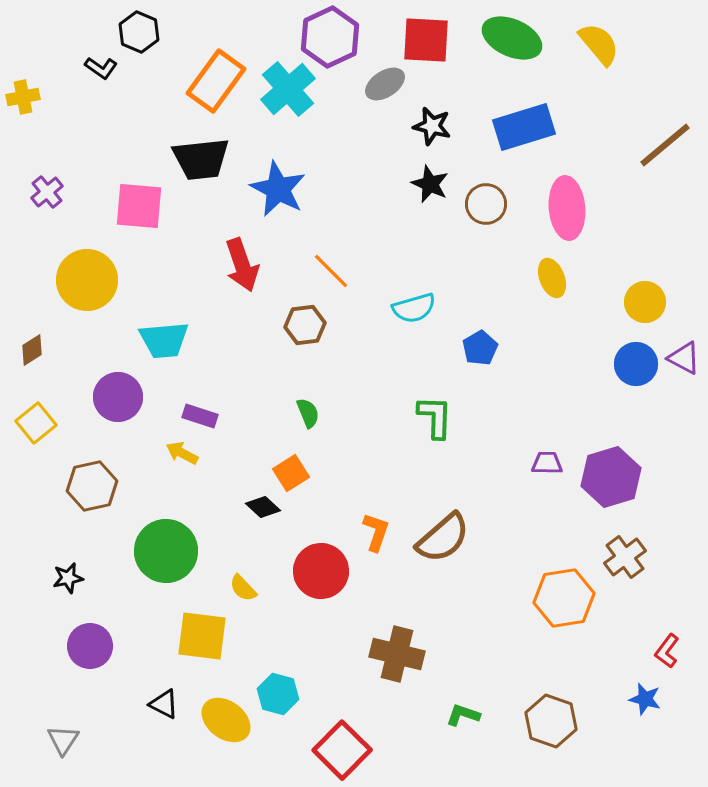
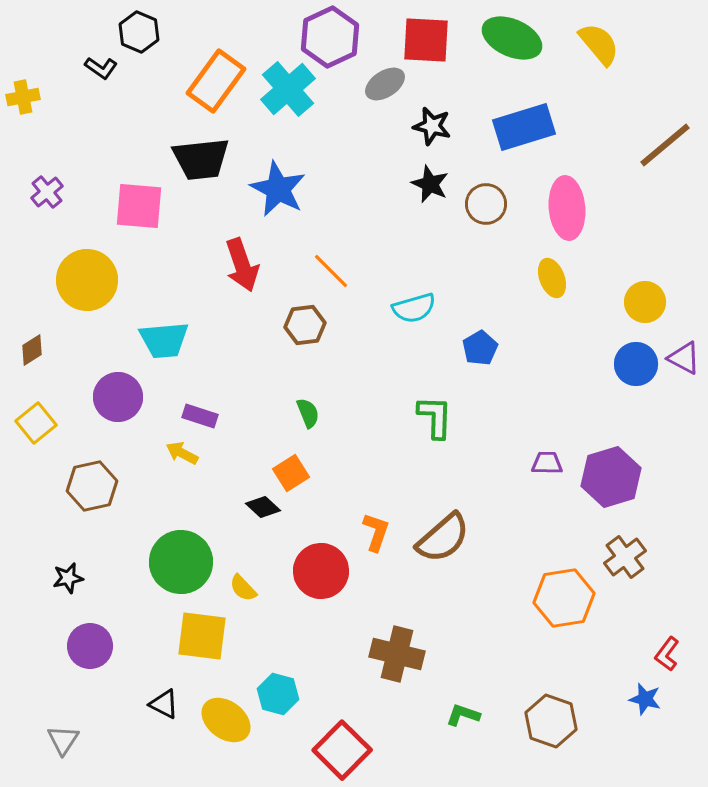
green circle at (166, 551): moved 15 px right, 11 px down
red L-shape at (667, 651): moved 3 px down
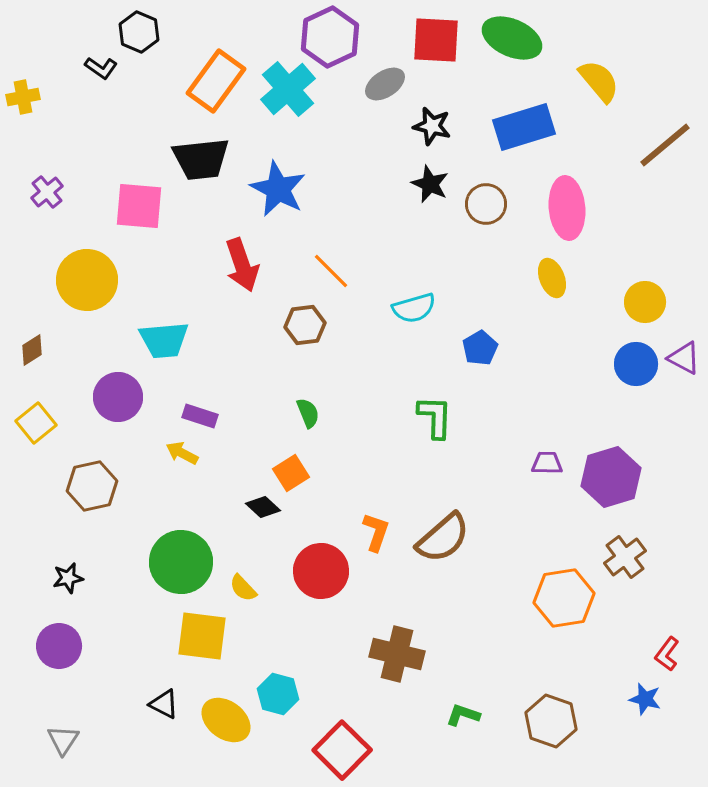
red square at (426, 40): moved 10 px right
yellow semicircle at (599, 44): moved 37 px down
purple circle at (90, 646): moved 31 px left
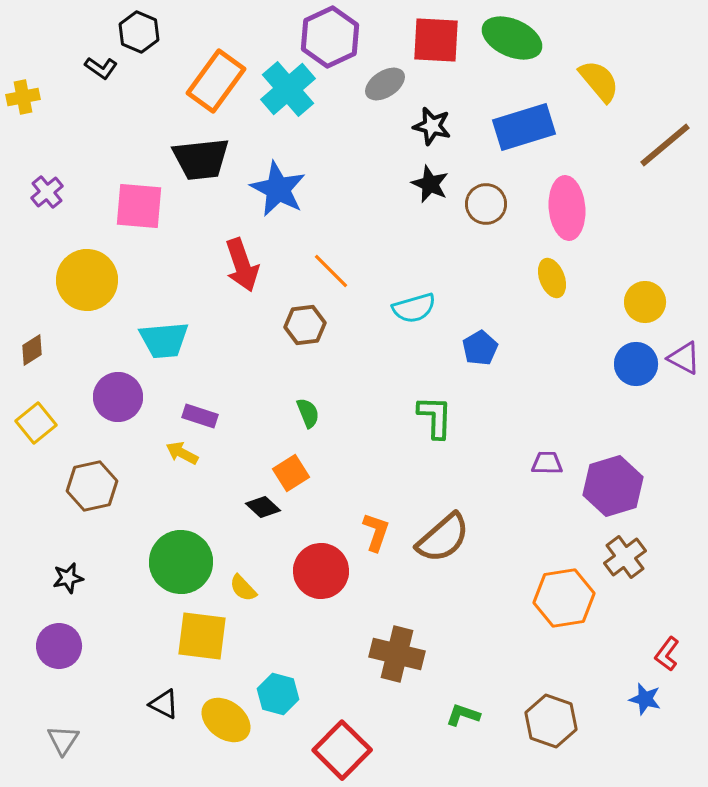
purple hexagon at (611, 477): moved 2 px right, 9 px down
